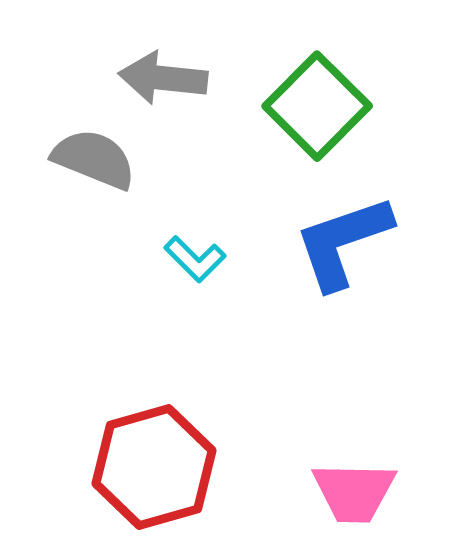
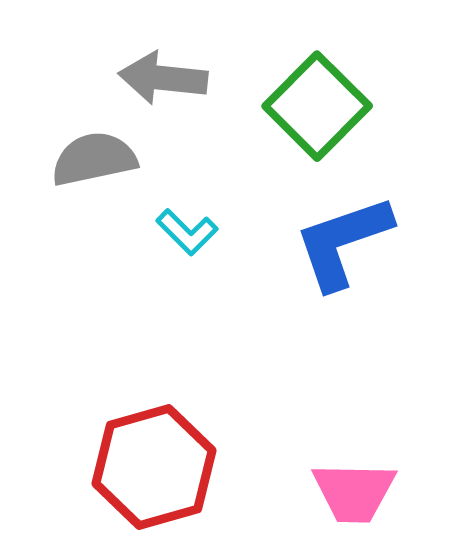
gray semicircle: rotated 34 degrees counterclockwise
cyan L-shape: moved 8 px left, 27 px up
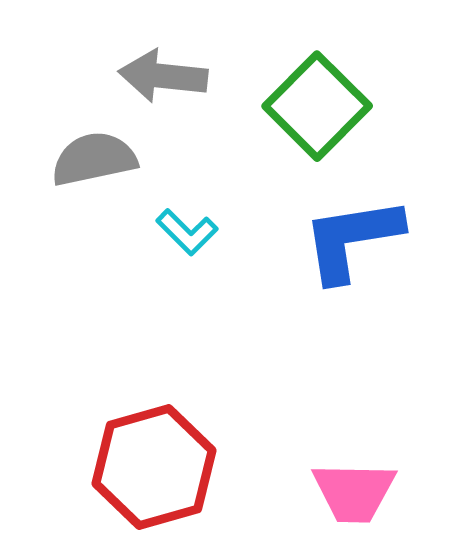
gray arrow: moved 2 px up
blue L-shape: moved 9 px right, 3 px up; rotated 10 degrees clockwise
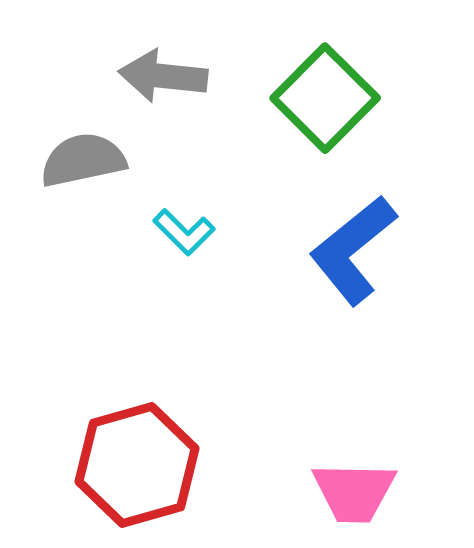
green square: moved 8 px right, 8 px up
gray semicircle: moved 11 px left, 1 px down
cyan L-shape: moved 3 px left
blue L-shape: moved 1 px right, 11 px down; rotated 30 degrees counterclockwise
red hexagon: moved 17 px left, 2 px up
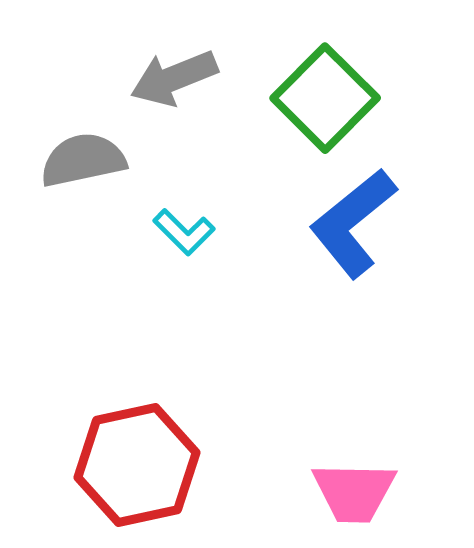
gray arrow: moved 11 px right, 2 px down; rotated 28 degrees counterclockwise
blue L-shape: moved 27 px up
red hexagon: rotated 4 degrees clockwise
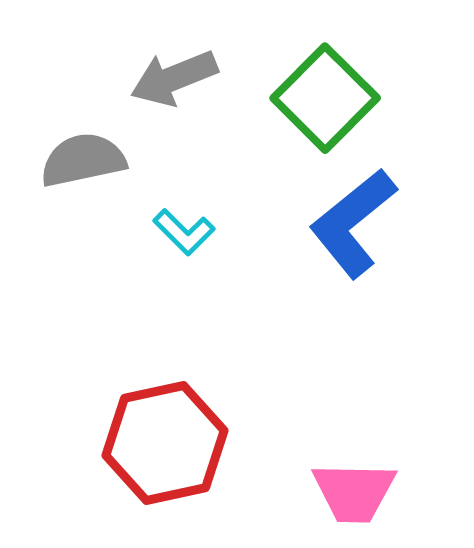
red hexagon: moved 28 px right, 22 px up
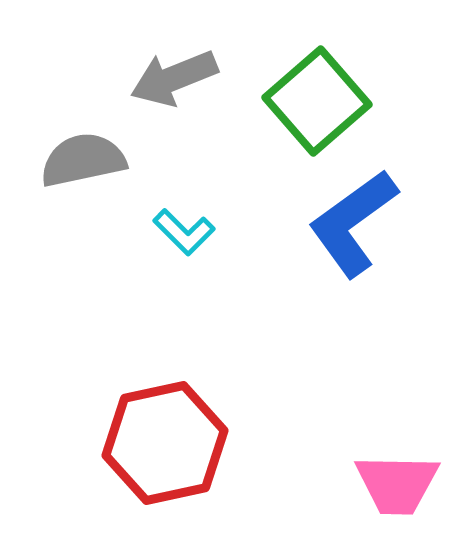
green square: moved 8 px left, 3 px down; rotated 4 degrees clockwise
blue L-shape: rotated 3 degrees clockwise
pink trapezoid: moved 43 px right, 8 px up
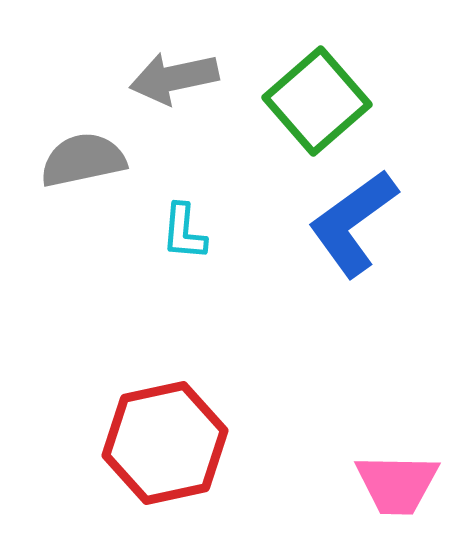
gray arrow: rotated 10 degrees clockwise
cyan L-shape: rotated 50 degrees clockwise
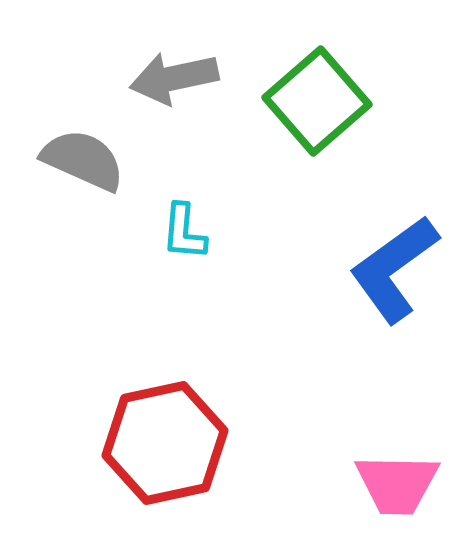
gray semicircle: rotated 36 degrees clockwise
blue L-shape: moved 41 px right, 46 px down
